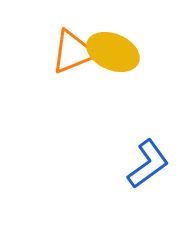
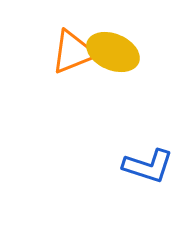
blue L-shape: moved 2 px down; rotated 54 degrees clockwise
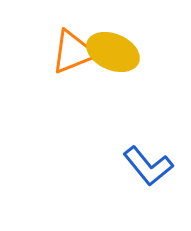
blue L-shape: rotated 33 degrees clockwise
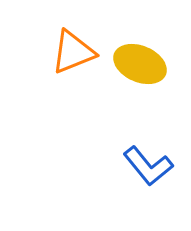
yellow ellipse: moved 27 px right, 12 px down
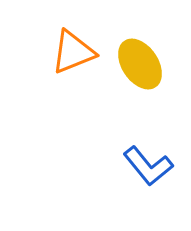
yellow ellipse: rotated 33 degrees clockwise
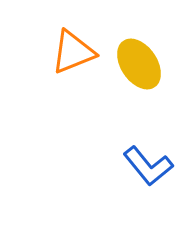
yellow ellipse: moved 1 px left
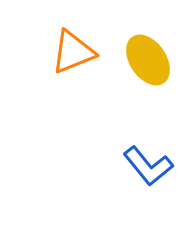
yellow ellipse: moved 9 px right, 4 px up
